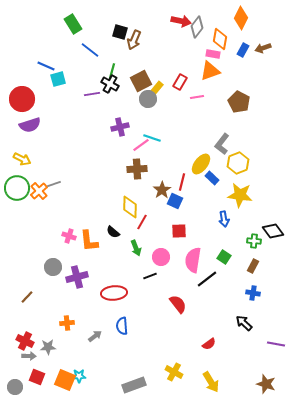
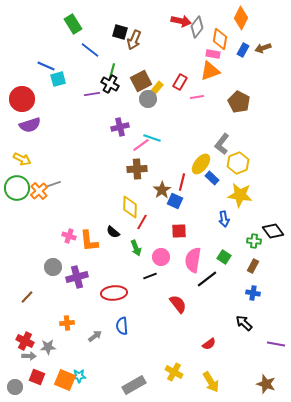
gray rectangle at (134, 385): rotated 10 degrees counterclockwise
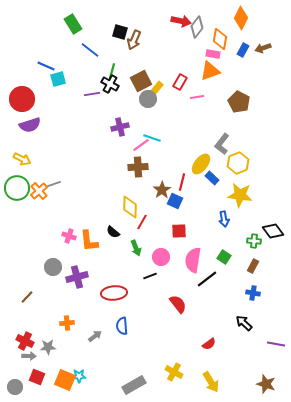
brown cross at (137, 169): moved 1 px right, 2 px up
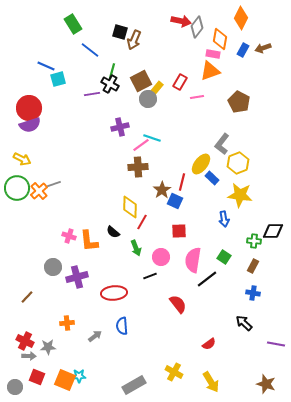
red circle at (22, 99): moved 7 px right, 9 px down
black diamond at (273, 231): rotated 55 degrees counterclockwise
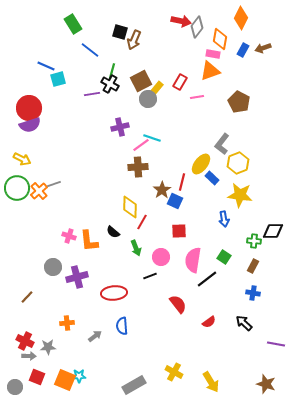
red semicircle at (209, 344): moved 22 px up
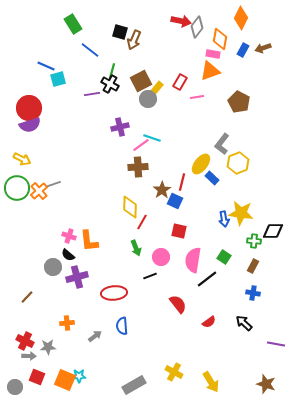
yellow star at (240, 195): moved 1 px right, 18 px down
red square at (179, 231): rotated 14 degrees clockwise
black semicircle at (113, 232): moved 45 px left, 23 px down
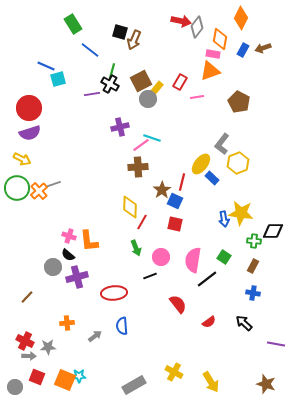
purple semicircle at (30, 125): moved 8 px down
red square at (179, 231): moved 4 px left, 7 px up
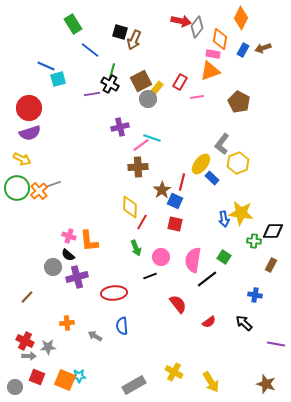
brown rectangle at (253, 266): moved 18 px right, 1 px up
blue cross at (253, 293): moved 2 px right, 2 px down
gray arrow at (95, 336): rotated 112 degrees counterclockwise
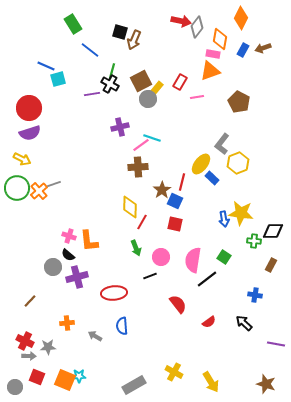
brown line at (27, 297): moved 3 px right, 4 px down
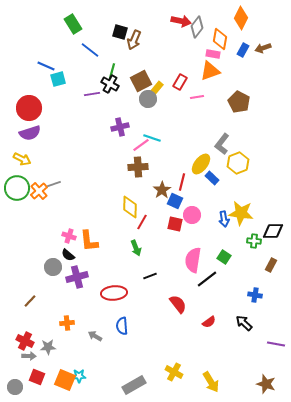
pink circle at (161, 257): moved 31 px right, 42 px up
